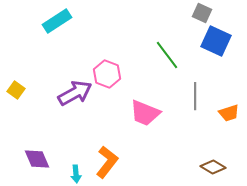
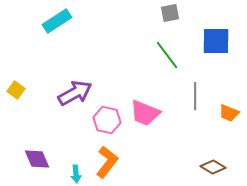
gray square: moved 32 px left; rotated 36 degrees counterclockwise
blue square: rotated 24 degrees counterclockwise
pink hexagon: moved 46 px down; rotated 8 degrees counterclockwise
orange trapezoid: rotated 40 degrees clockwise
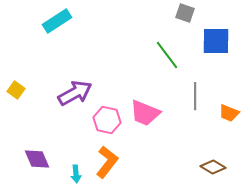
gray square: moved 15 px right; rotated 30 degrees clockwise
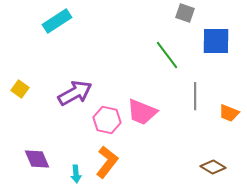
yellow square: moved 4 px right, 1 px up
pink trapezoid: moved 3 px left, 1 px up
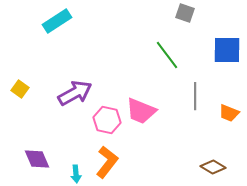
blue square: moved 11 px right, 9 px down
pink trapezoid: moved 1 px left, 1 px up
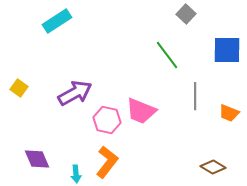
gray square: moved 1 px right, 1 px down; rotated 24 degrees clockwise
yellow square: moved 1 px left, 1 px up
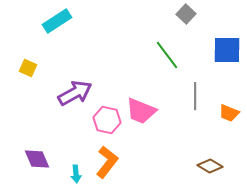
yellow square: moved 9 px right, 20 px up; rotated 12 degrees counterclockwise
brown diamond: moved 3 px left, 1 px up
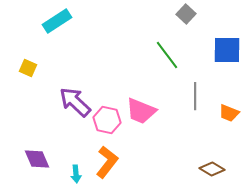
purple arrow: moved 9 px down; rotated 108 degrees counterclockwise
brown diamond: moved 2 px right, 3 px down
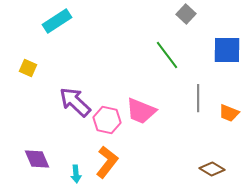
gray line: moved 3 px right, 2 px down
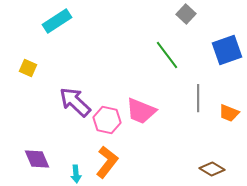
blue square: rotated 20 degrees counterclockwise
